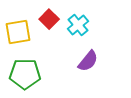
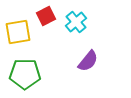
red square: moved 3 px left, 3 px up; rotated 18 degrees clockwise
cyan cross: moved 2 px left, 3 px up
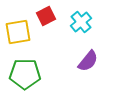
cyan cross: moved 5 px right
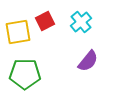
red square: moved 1 px left, 5 px down
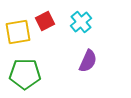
purple semicircle: rotated 15 degrees counterclockwise
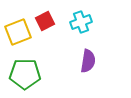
cyan cross: rotated 20 degrees clockwise
yellow square: rotated 12 degrees counterclockwise
purple semicircle: rotated 15 degrees counterclockwise
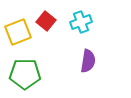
red square: moved 1 px right; rotated 24 degrees counterclockwise
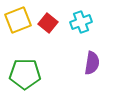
red square: moved 2 px right, 2 px down
yellow square: moved 12 px up
purple semicircle: moved 4 px right, 2 px down
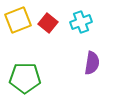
green pentagon: moved 4 px down
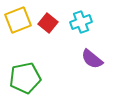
purple semicircle: moved 4 px up; rotated 120 degrees clockwise
green pentagon: rotated 12 degrees counterclockwise
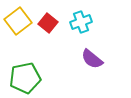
yellow square: moved 1 px down; rotated 16 degrees counterclockwise
